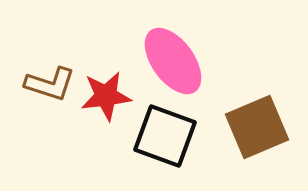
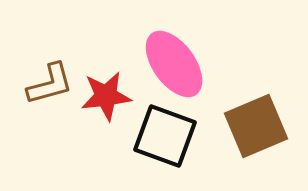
pink ellipse: moved 1 px right, 3 px down
brown L-shape: rotated 33 degrees counterclockwise
brown square: moved 1 px left, 1 px up
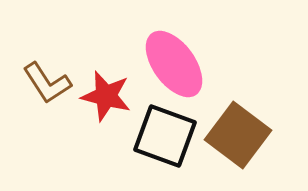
brown L-shape: moved 3 px left, 1 px up; rotated 72 degrees clockwise
red star: rotated 21 degrees clockwise
brown square: moved 18 px left, 9 px down; rotated 30 degrees counterclockwise
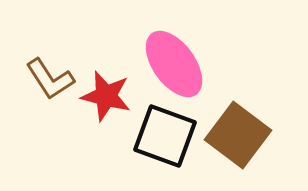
brown L-shape: moved 3 px right, 4 px up
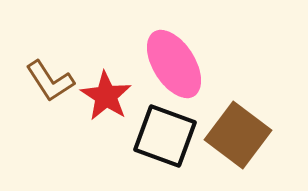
pink ellipse: rotated 4 degrees clockwise
brown L-shape: moved 2 px down
red star: rotated 18 degrees clockwise
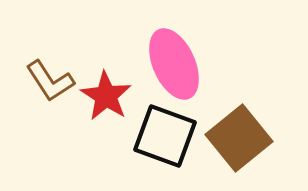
pink ellipse: rotated 8 degrees clockwise
brown square: moved 1 px right, 3 px down; rotated 14 degrees clockwise
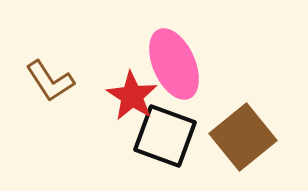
red star: moved 26 px right
brown square: moved 4 px right, 1 px up
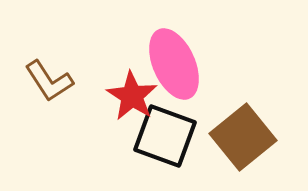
brown L-shape: moved 1 px left
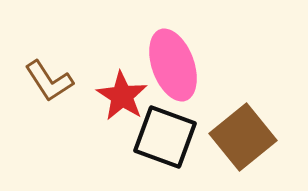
pink ellipse: moved 1 px left, 1 px down; rotated 4 degrees clockwise
red star: moved 10 px left
black square: moved 1 px down
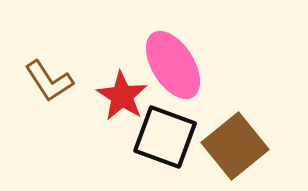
pink ellipse: rotated 12 degrees counterclockwise
brown square: moved 8 px left, 9 px down
